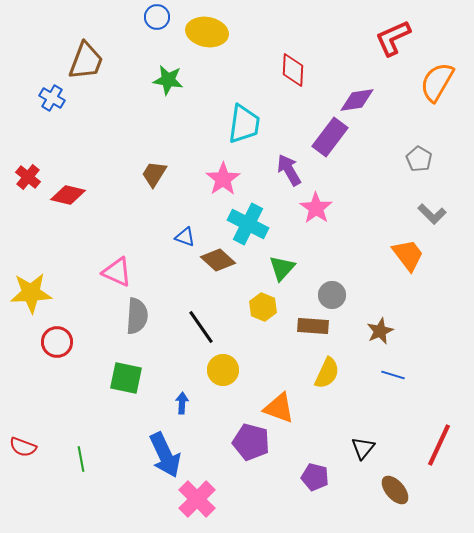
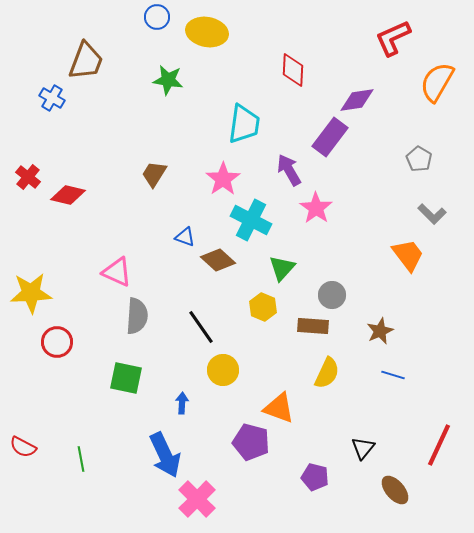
cyan cross at (248, 224): moved 3 px right, 4 px up
red semicircle at (23, 447): rotated 8 degrees clockwise
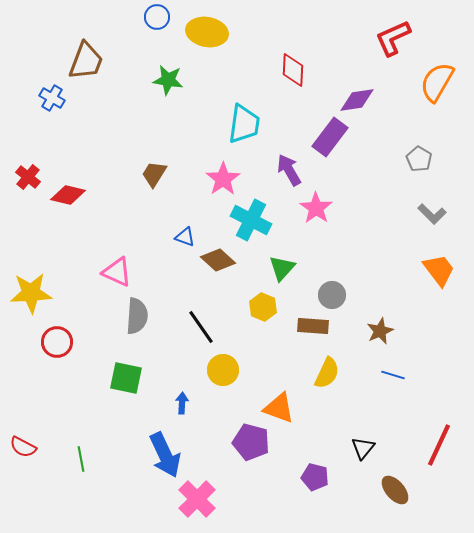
orange trapezoid at (408, 255): moved 31 px right, 15 px down
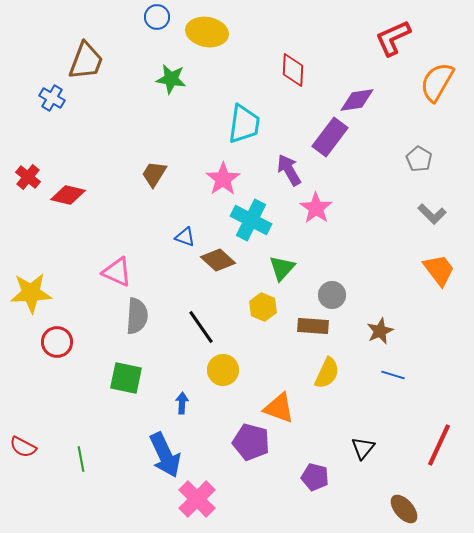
green star at (168, 80): moved 3 px right, 1 px up
brown ellipse at (395, 490): moved 9 px right, 19 px down
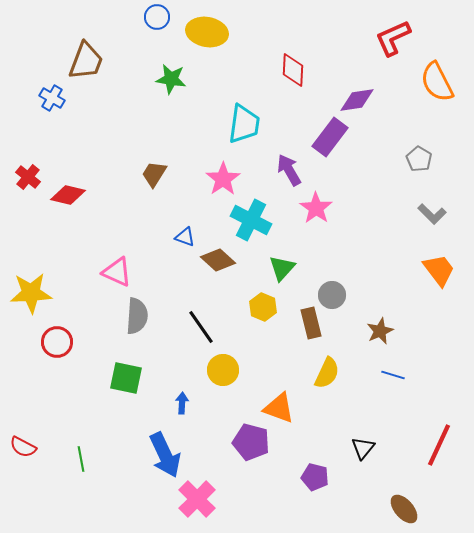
orange semicircle at (437, 82): rotated 57 degrees counterclockwise
brown rectangle at (313, 326): moved 2 px left, 3 px up; rotated 72 degrees clockwise
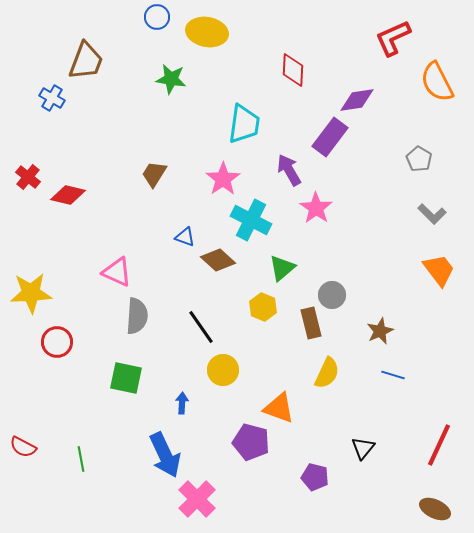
green triangle at (282, 268): rotated 8 degrees clockwise
brown ellipse at (404, 509): moved 31 px right; rotated 24 degrees counterclockwise
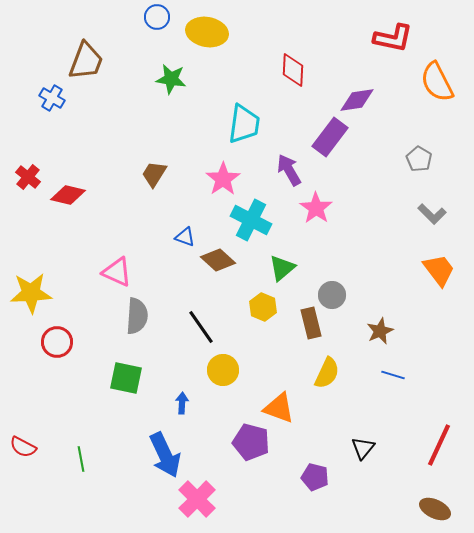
red L-shape at (393, 38): rotated 144 degrees counterclockwise
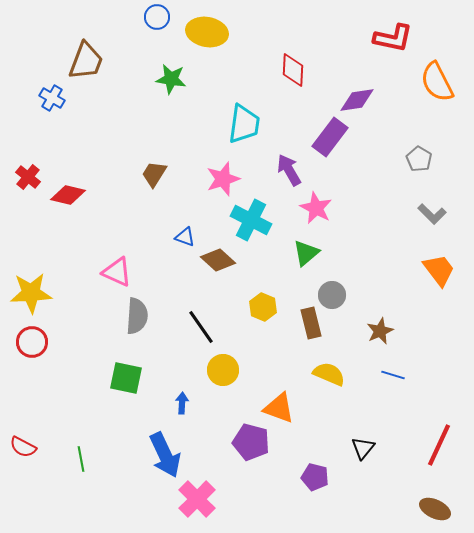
pink star at (223, 179): rotated 16 degrees clockwise
pink star at (316, 208): rotated 8 degrees counterclockwise
green triangle at (282, 268): moved 24 px right, 15 px up
red circle at (57, 342): moved 25 px left
yellow semicircle at (327, 373): moved 2 px right, 1 px down; rotated 92 degrees counterclockwise
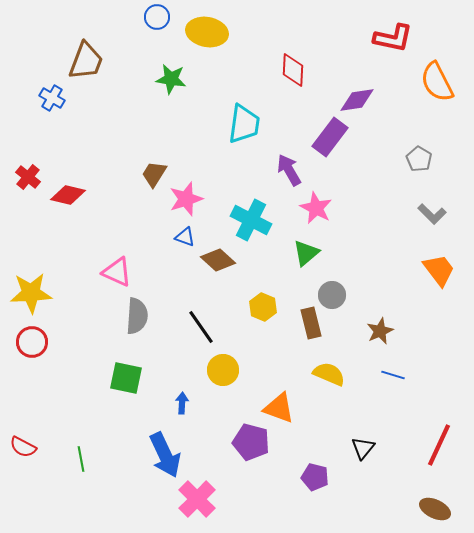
pink star at (223, 179): moved 37 px left, 20 px down
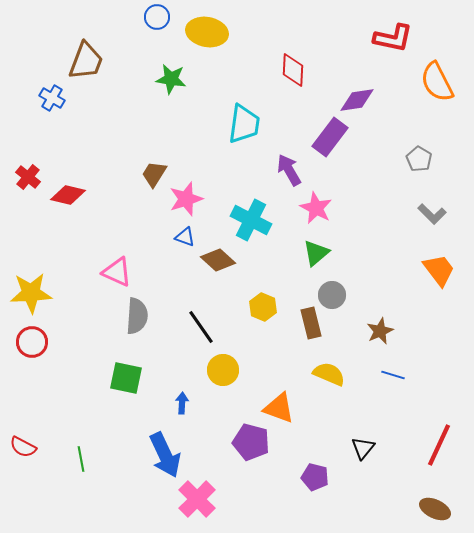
green triangle at (306, 253): moved 10 px right
